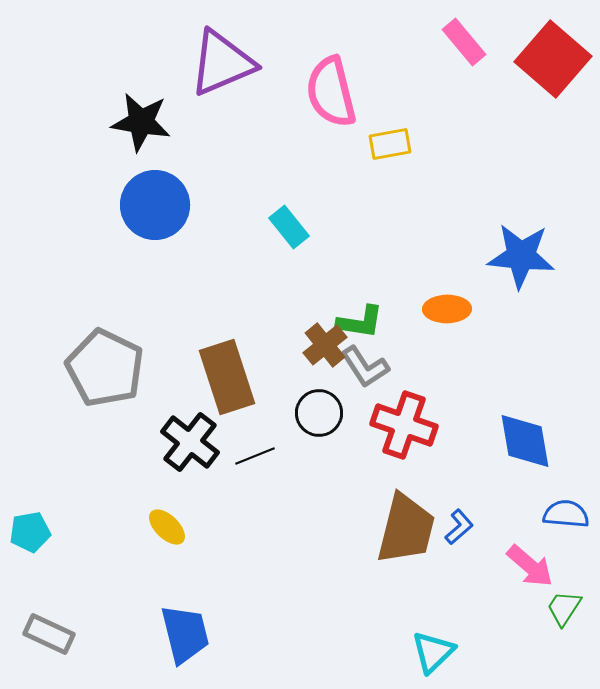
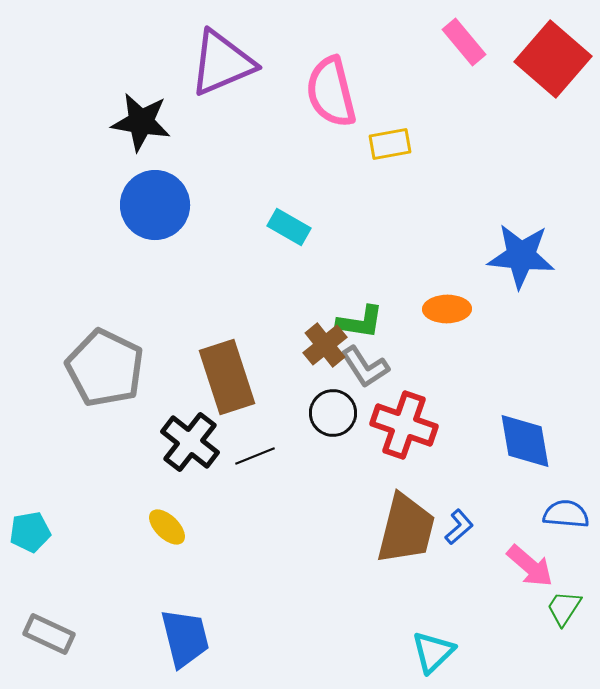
cyan rectangle: rotated 21 degrees counterclockwise
black circle: moved 14 px right
blue trapezoid: moved 4 px down
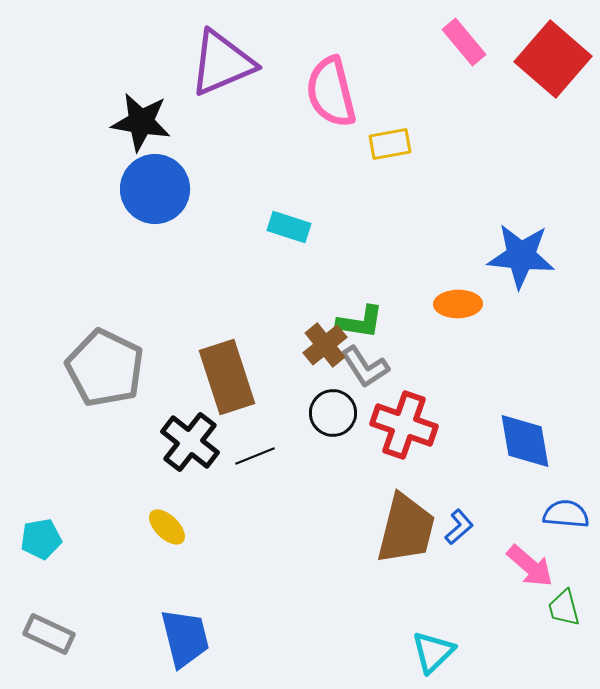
blue circle: moved 16 px up
cyan rectangle: rotated 12 degrees counterclockwise
orange ellipse: moved 11 px right, 5 px up
cyan pentagon: moved 11 px right, 7 px down
green trapezoid: rotated 48 degrees counterclockwise
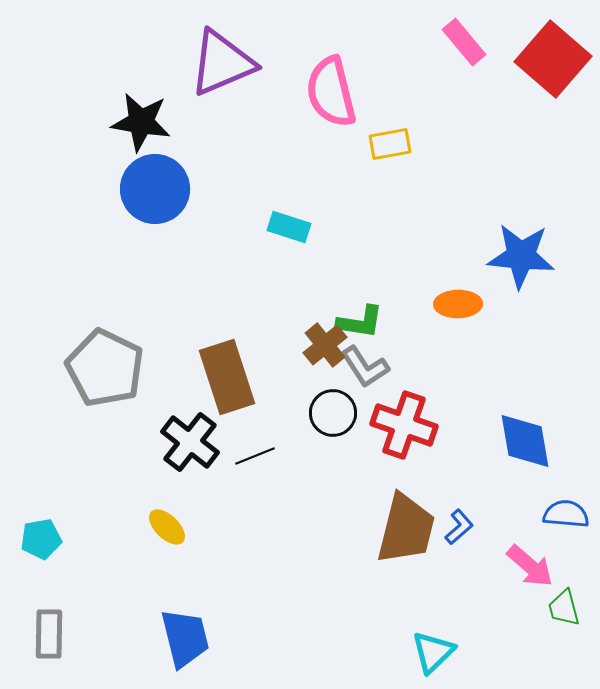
gray rectangle: rotated 66 degrees clockwise
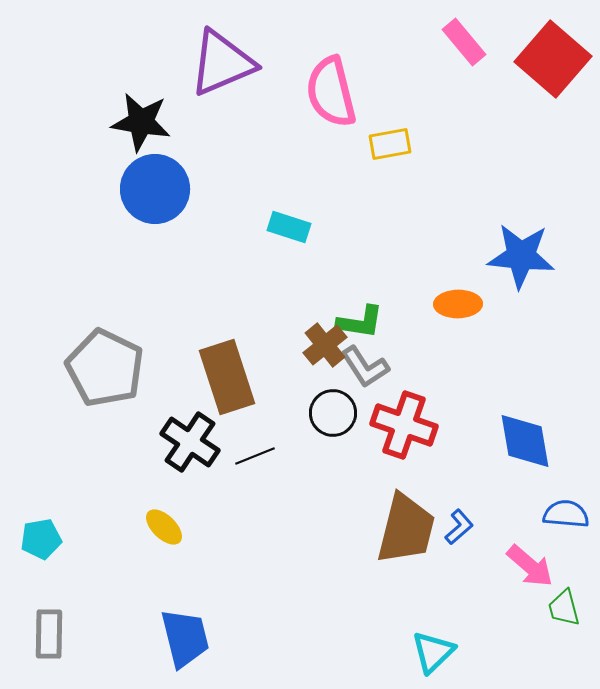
black cross: rotated 4 degrees counterclockwise
yellow ellipse: moved 3 px left
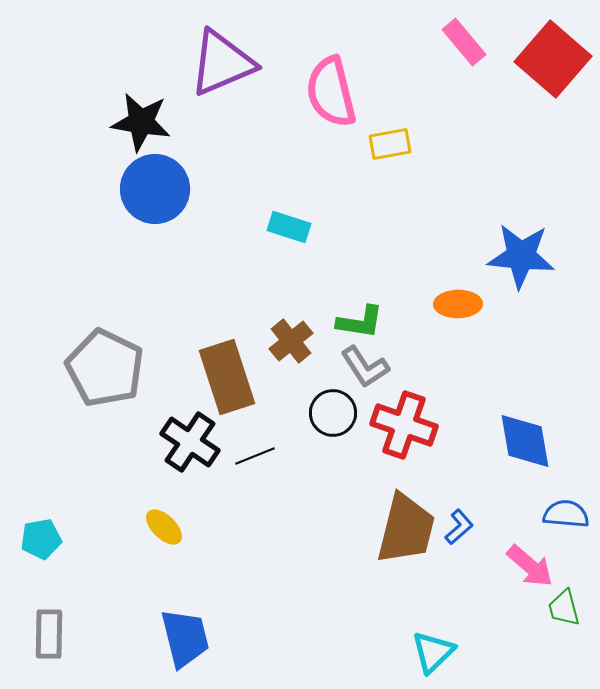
brown cross: moved 34 px left, 4 px up
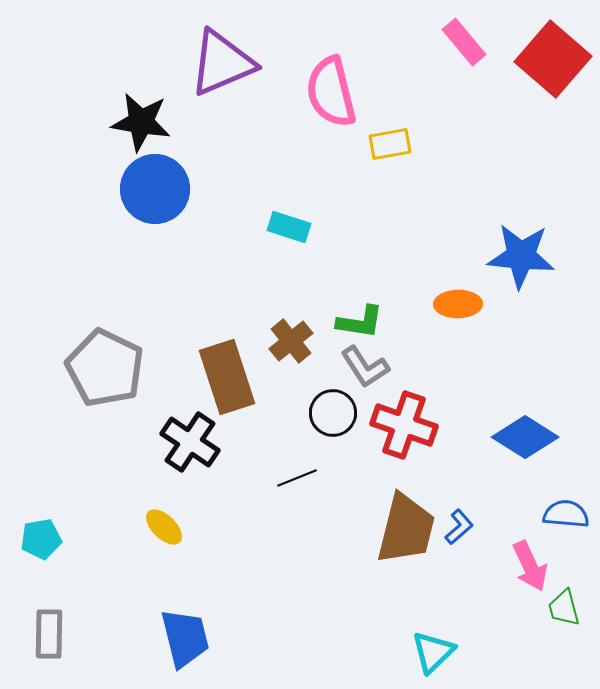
blue diamond: moved 4 px up; rotated 48 degrees counterclockwise
black line: moved 42 px right, 22 px down
pink arrow: rotated 24 degrees clockwise
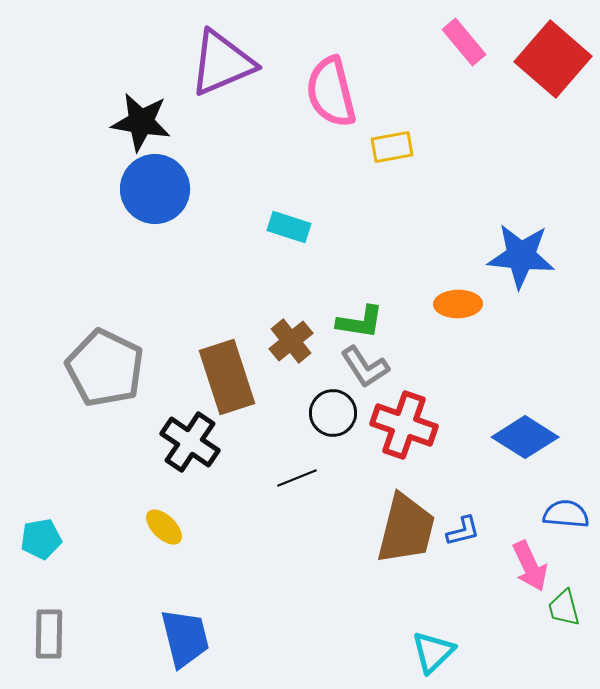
yellow rectangle: moved 2 px right, 3 px down
blue L-shape: moved 4 px right, 4 px down; rotated 27 degrees clockwise
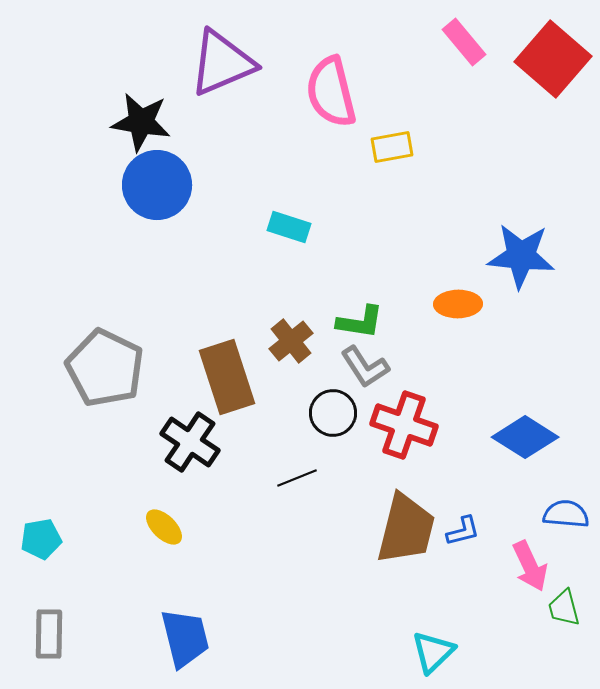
blue circle: moved 2 px right, 4 px up
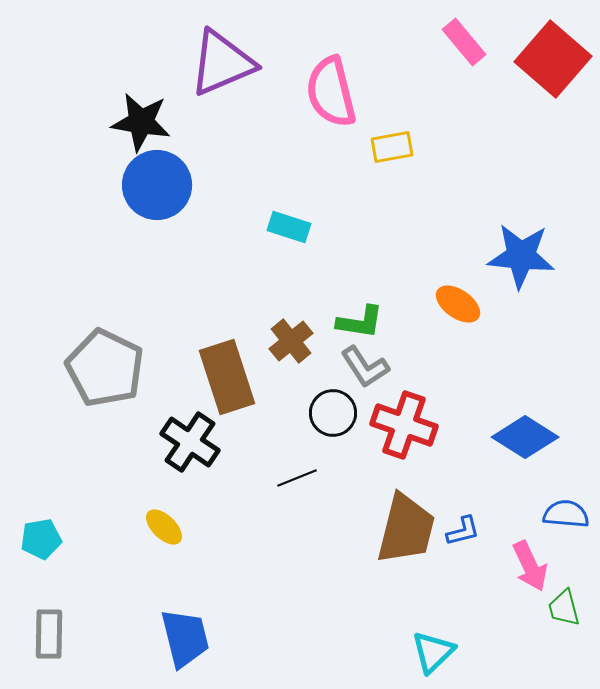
orange ellipse: rotated 36 degrees clockwise
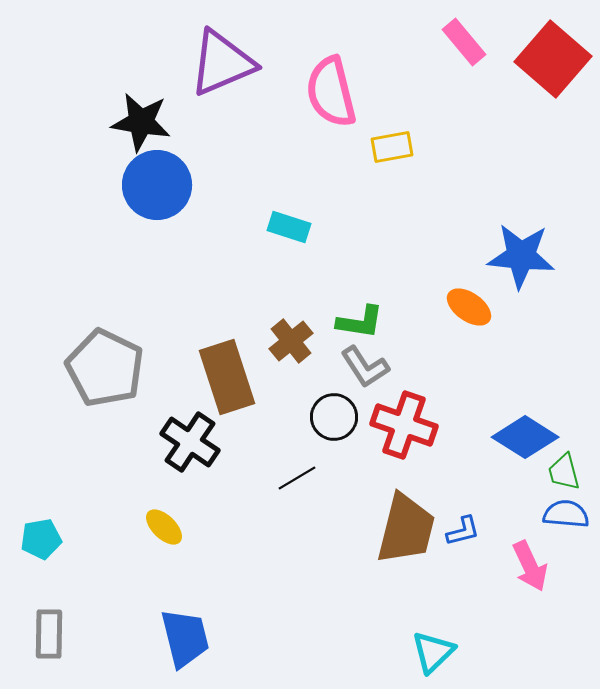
orange ellipse: moved 11 px right, 3 px down
black circle: moved 1 px right, 4 px down
black line: rotated 9 degrees counterclockwise
green trapezoid: moved 136 px up
